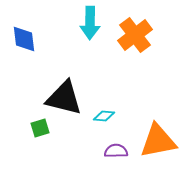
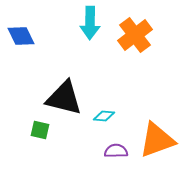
blue diamond: moved 3 px left, 3 px up; rotated 20 degrees counterclockwise
green square: moved 2 px down; rotated 30 degrees clockwise
orange triangle: moved 1 px left, 1 px up; rotated 9 degrees counterclockwise
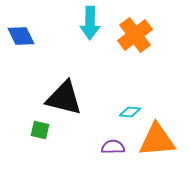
cyan diamond: moved 26 px right, 4 px up
orange triangle: rotated 15 degrees clockwise
purple semicircle: moved 3 px left, 4 px up
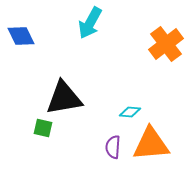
cyan arrow: rotated 28 degrees clockwise
orange cross: moved 31 px right, 9 px down
black triangle: rotated 24 degrees counterclockwise
green square: moved 3 px right, 2 px up
orange triangle: moved 6 px left, 4 px down
purple semicircle: rotated 85 degrees counterclockwise
